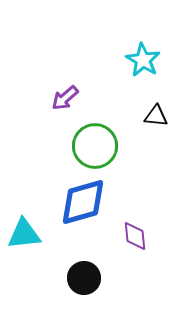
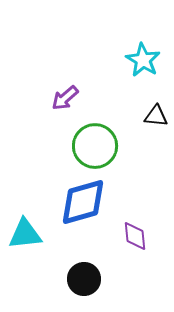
cyan triangle: moved 1 px right
black circle: moved 1 px down
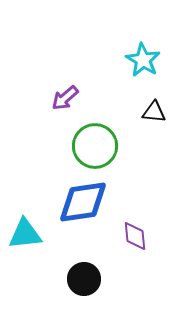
black triangle: moved 2 px left, 4 px up
blue diamond: rotated 8 degrees clockwise
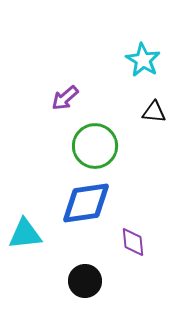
blue diamond: moved 3 px right, 1 px down
purple diamond: moved 2 px left, 6 px down
black circle: moved 1 px right, 2 px down
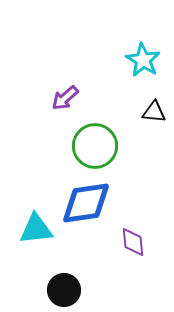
cyan triangle: moved 11 px right, 5 px up
black circle: moved 21 px left, 9 px down
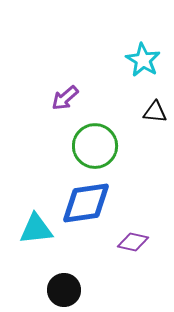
black triangle: moved 1 px right
purple diamond: rotated 72 degrees counterclockwise
